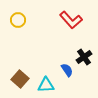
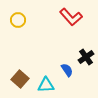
red L-shape: moved 3 px up
black cross: moved 2 px right
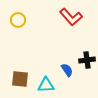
black cross: moved 1 px right, 3 px down; rotated 28 degrees clockwise
brown square: rotated 36 degrees counterclockwise
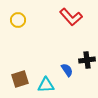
brown square: rotated 24 degrees counterclockwise
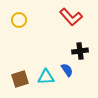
yellow circle: moved 1 px right
black cross: moved 7 px left, 9 px up
cyan triangle: moved 8 px up
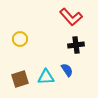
yellow circle: moved 1 px right, 19 px down
black cross: moved 4 px left, 6 px up
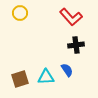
yellow circle: moved 26 px up
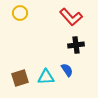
brown square: moved 1 px up
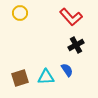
black cross: rotated 21 degrees counterclockwise
